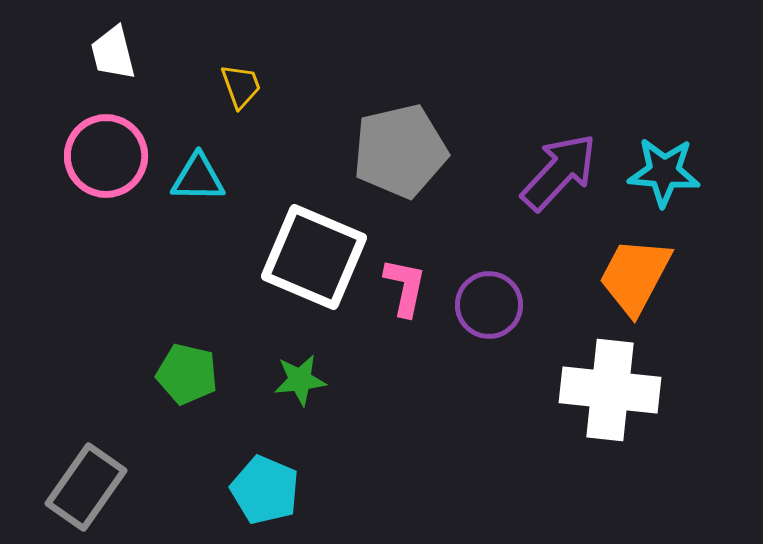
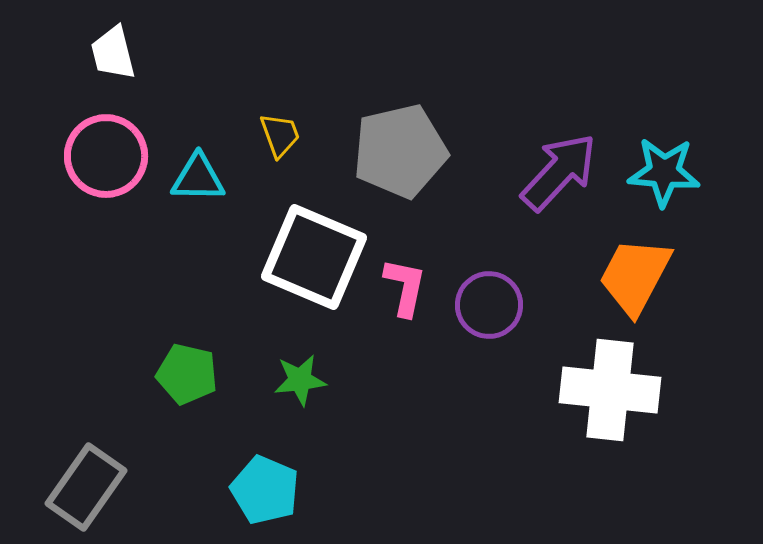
yellow trapezoid: moved 39 px right, 49 px down
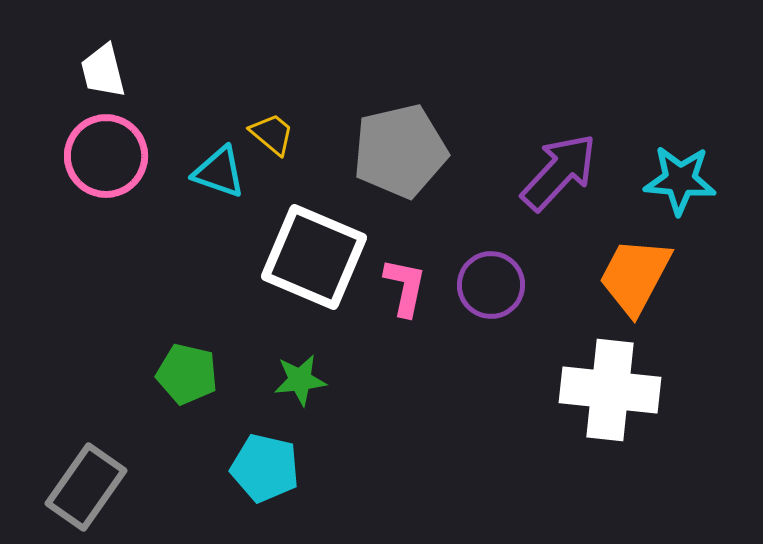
white trapezoid: moved 10 px left, 18 px down
yellow trapezoid: moved 8 px left, 1 px up; rotated 30 degrees counterclockwise
cyan star: moved 16 px right, 8 px down
cyan triangle: moved 21 px right, 6 px up; rotated 18 degrees clockwise
purple circle: moved 2 px right, 20 px up
cyan pentagon: moved 22 px up; rotated 10 degrees counterclockwise
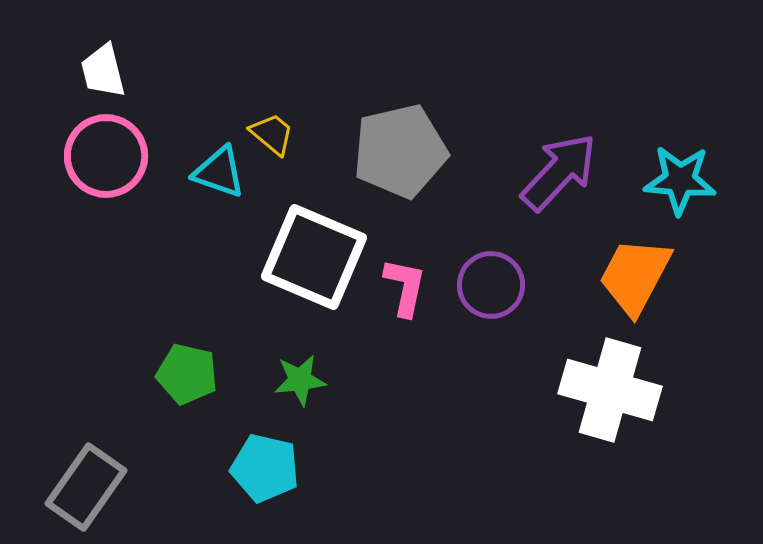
white cross: rotated 10 degrees clockwise
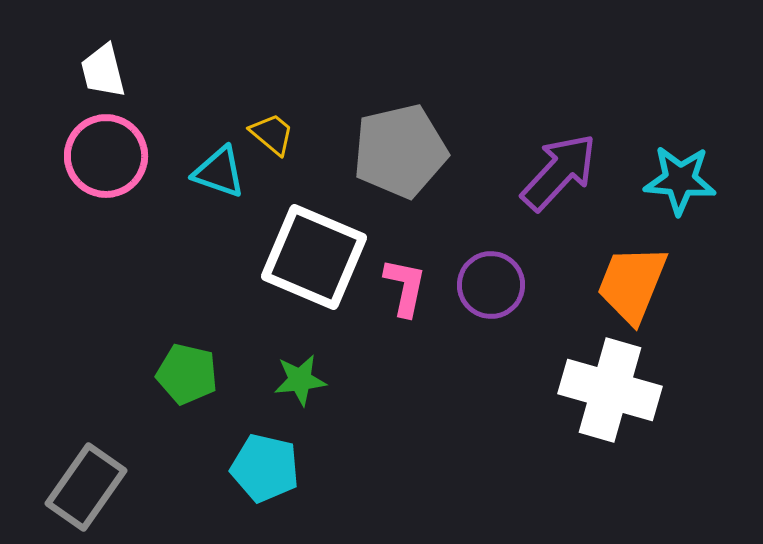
orange trapezoid: moved 3 px left, 8 px down; rotated 6 degrees counterclockwise
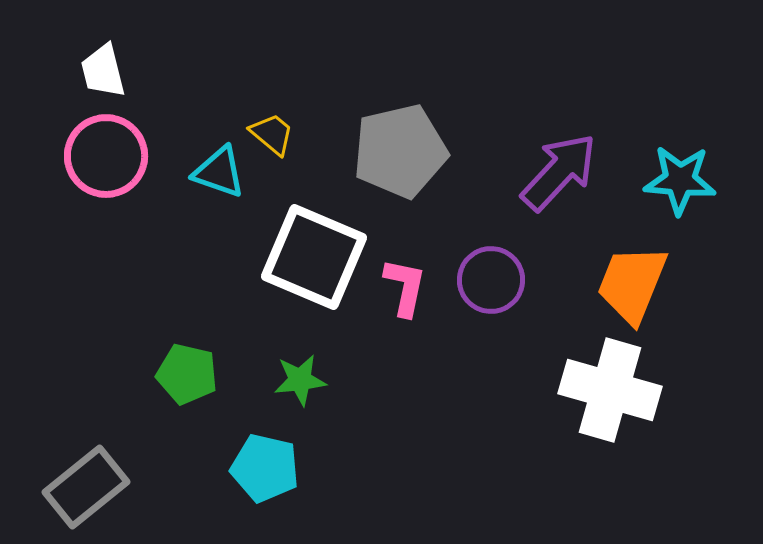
purple circle: moved 5 px up
gray rectangle: rotated 16 degrees clockwise
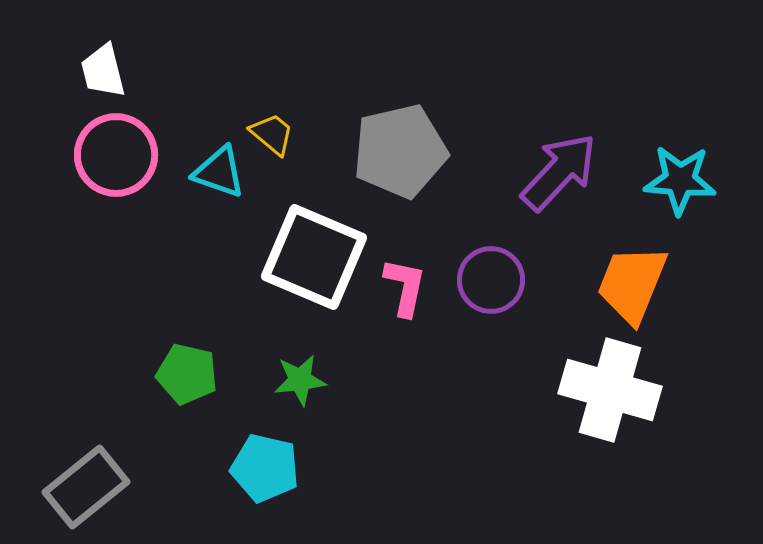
pink circle: moved 10 px right, 1 px up
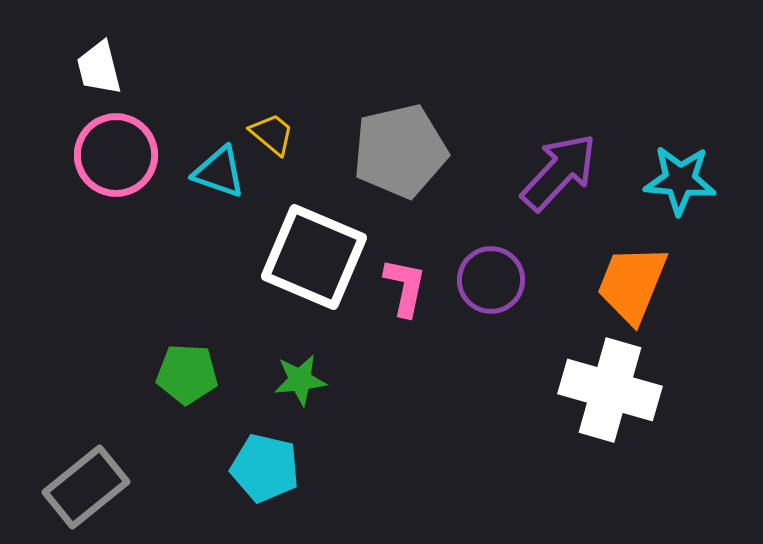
white trapezoid: moved 4 px left, 3 px up
green pentagon: rotated 10 degrees counterclockwise
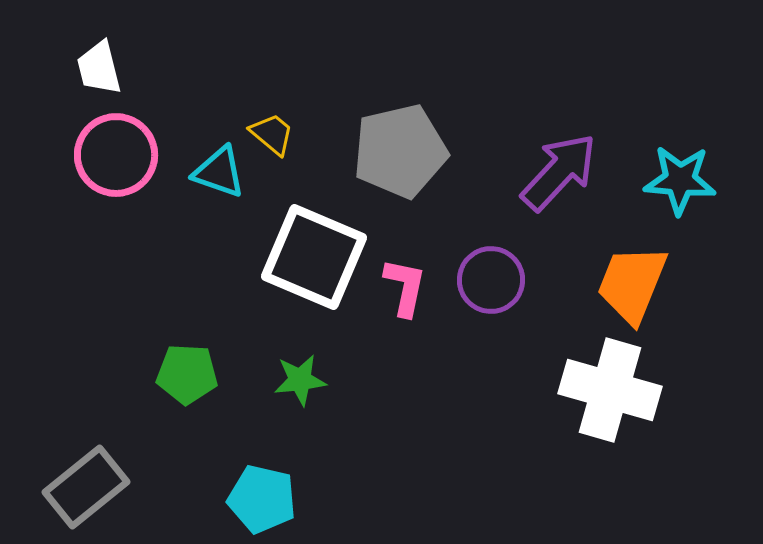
cyan pentagon: moved 3 px left, 31 px down
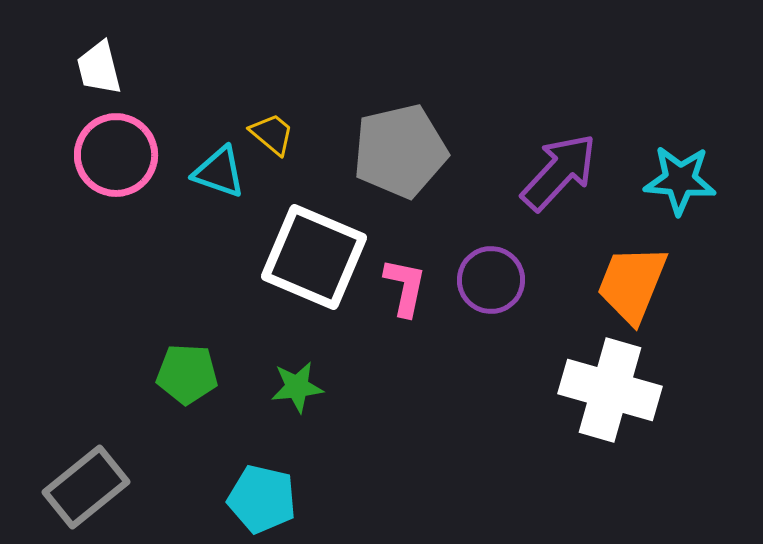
green star: moved 3 px left, 7 px down
